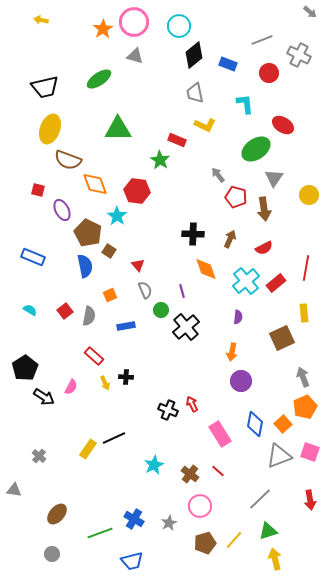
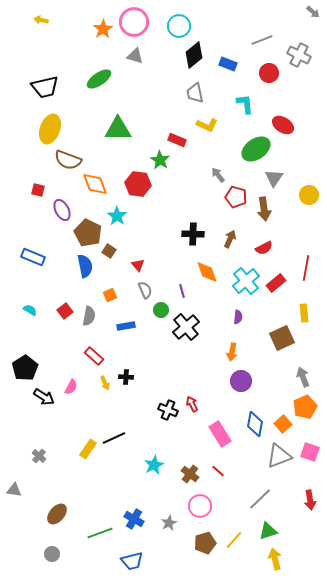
gray arrow at (310, 12): moved 3 px right
yellow L-shape at (205, 125): moved 2 px right
red hexagon at (137, 191): moved 1 px right, 7 px up
orange diamond at (206, 269): moved 1 px right, 3 px down
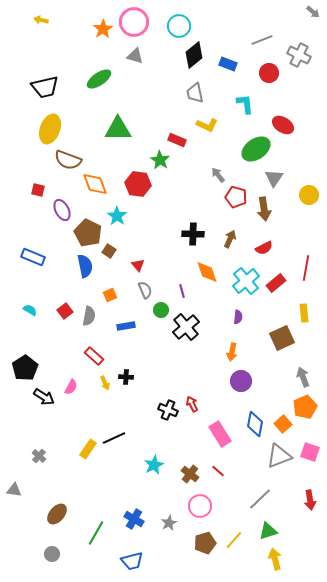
green line at (100, 533): moved 4 px left; rotated 40 degrees counterclockwise
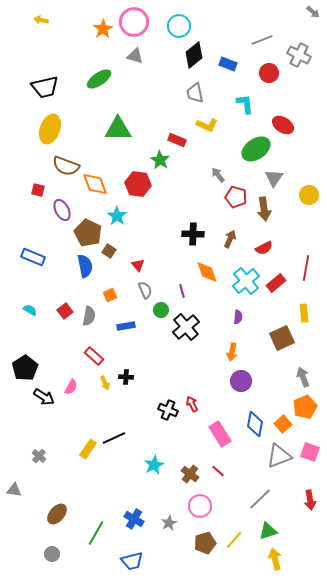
brown semicircle at (68, 160): moved 2 px left, 6 px down
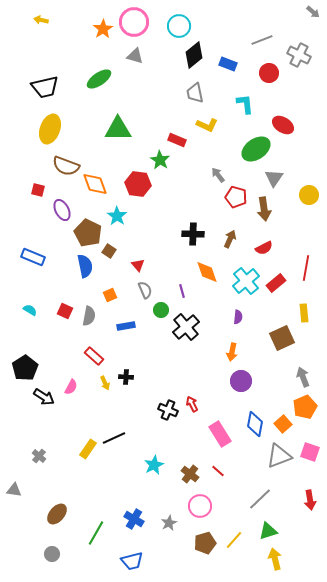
red square at (65, 311): rotated 28 degrees counterclockwise
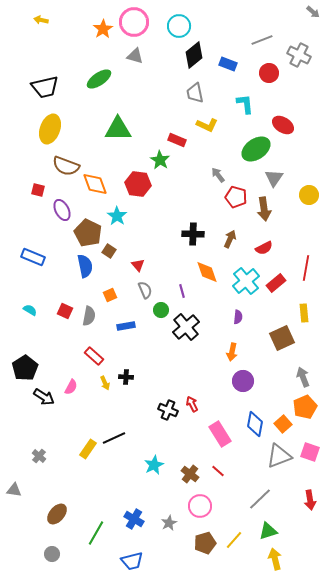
purple circle at (241, 381): moved 2 px right
